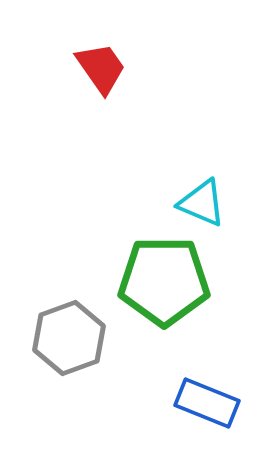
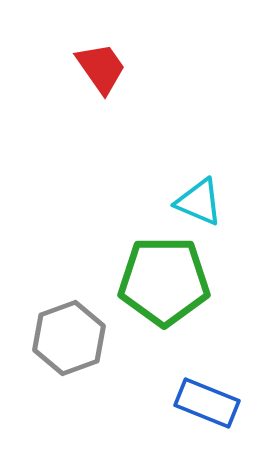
cyan triangle: moved 3 px left, 1 px up
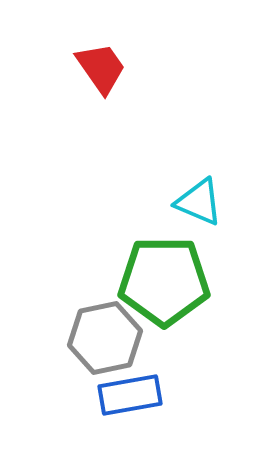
gray hexagon: moved 36 px right; rotated 8 degrees clockwise
blue rectangle: moved 77 px left, 8 px up; rotated 32 degrees counterclockwise
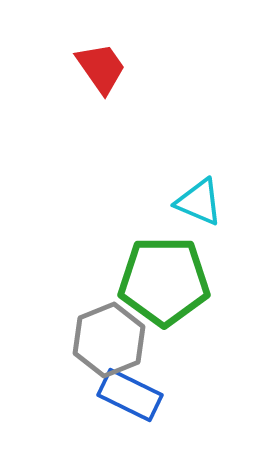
gray hexagon: moved 4 px right, 2 px down; rotated 10 degrees counterclockwise
blue rectangle: rotated 36 degrees clockwise
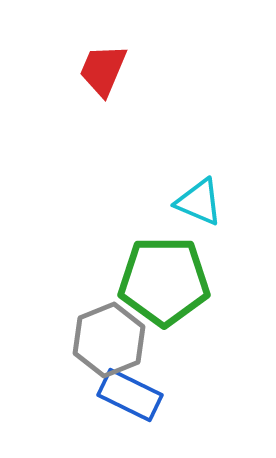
red trapezoid: moved 2 px right, 2 px down; rotated 122 degrees counterclockwise
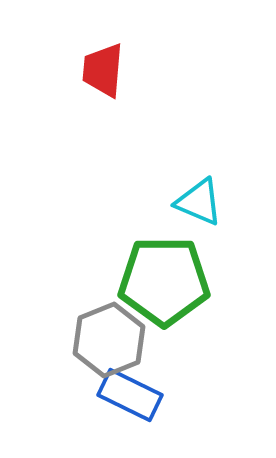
red trapezoid: rotated 18 degrees counterclockwise
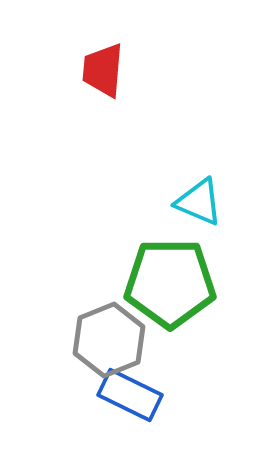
green pentagon: moved 6 px right, 2 px down
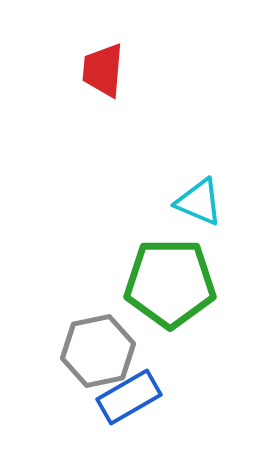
gray hexagon: moved 11 px left, 11 px down; rotated 10 degrees clockwise
blue rectangle: moved 1 px left, 2 px down; rotated 56 degrees counterclockwise
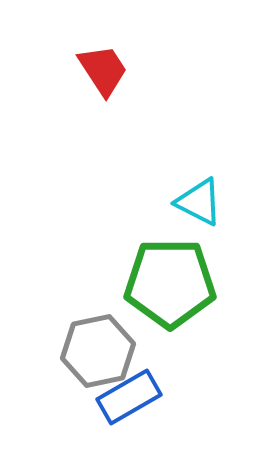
red trapezoid: rotated 142 degrees clockwise
cyan triangle: rotated 4 degrees clockwise
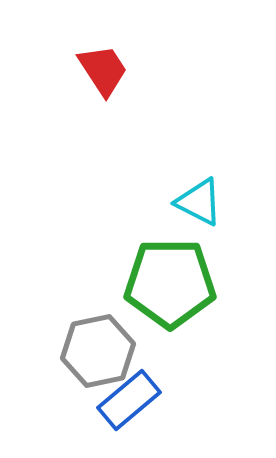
blue rectangle: moved 3 px down; rotated 10 degrees counterclockwise
